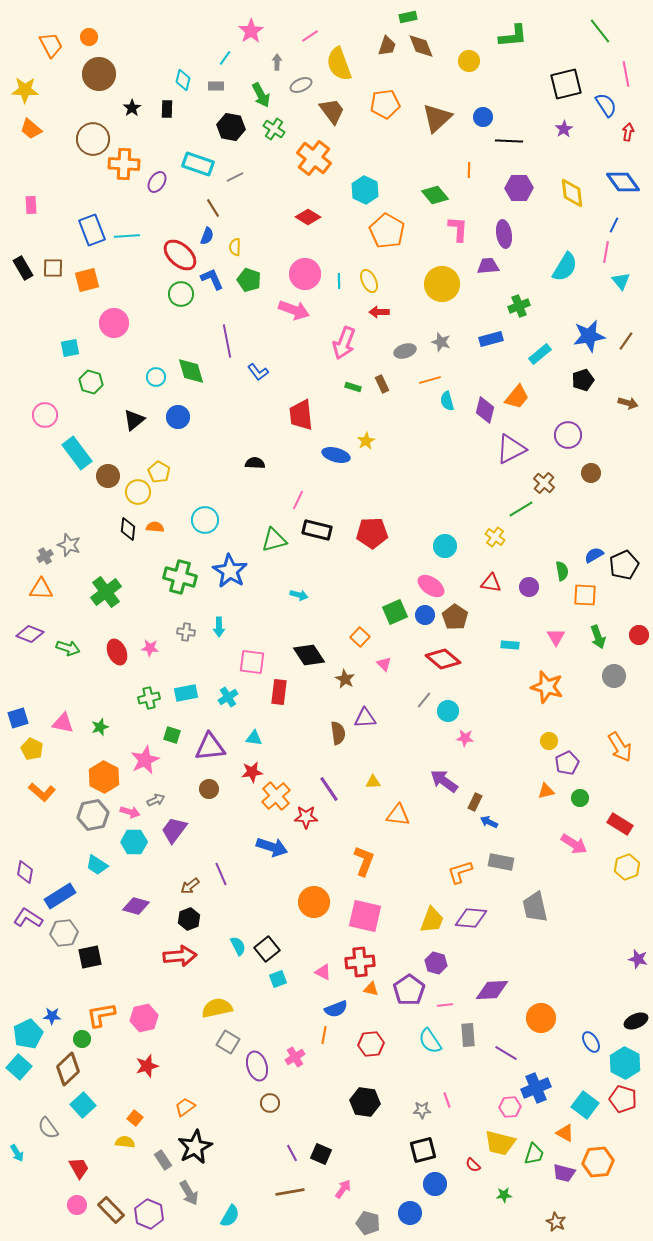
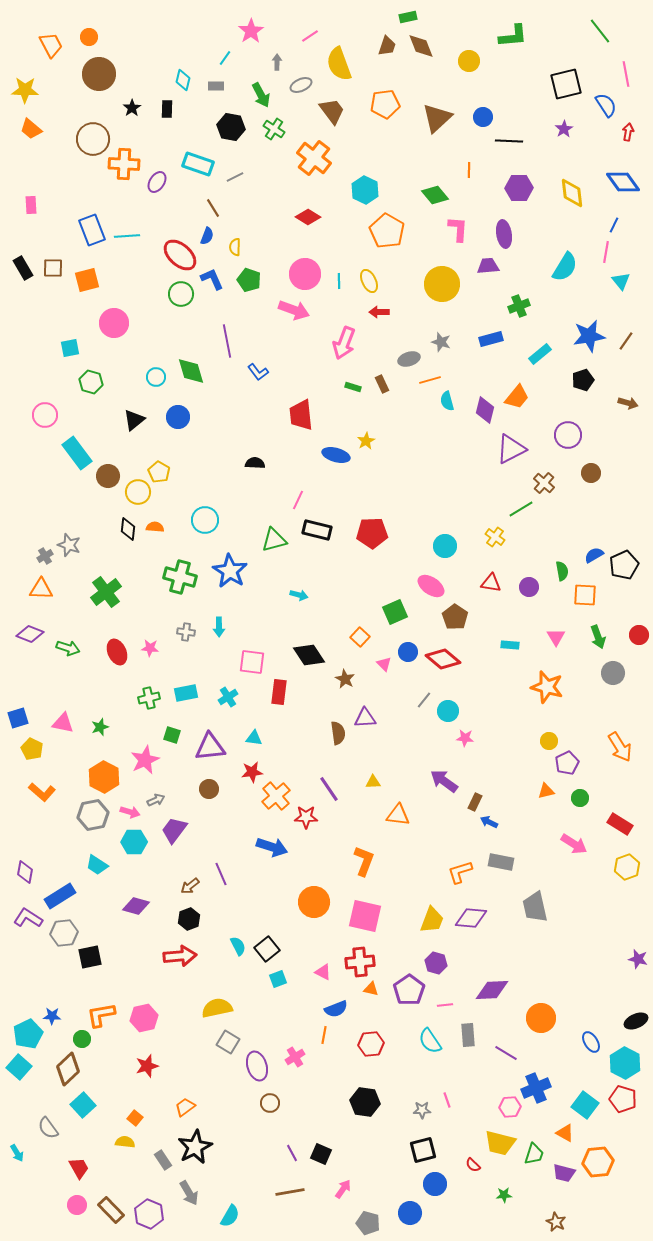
gray ellipse at (405, 351): moved 4 px right, 8 px down
blue circle at (425, 615): moved 17 px left, 37 px down
gray circle at (614, 676): moved 1 px left, 3 px up
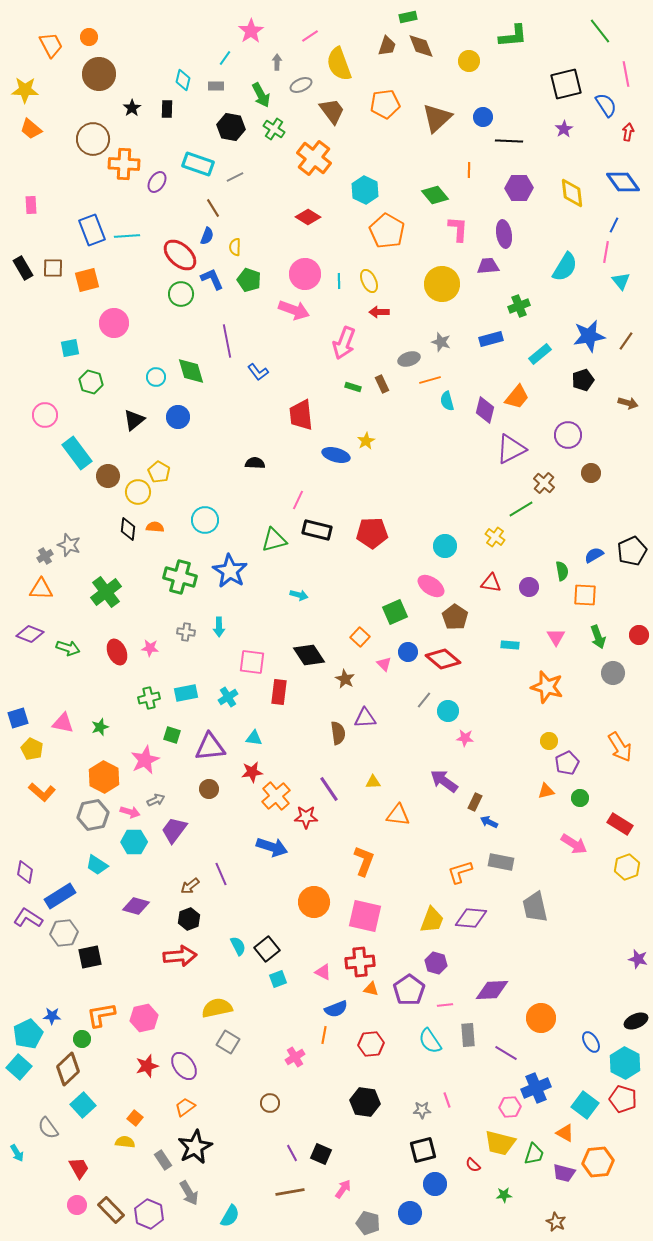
black pentagon at (624, 565): moved 8 px right, 14 px up
purple ellipse at (257, 1066): moved 73 px left; rotated 20 degrees counterclockwise
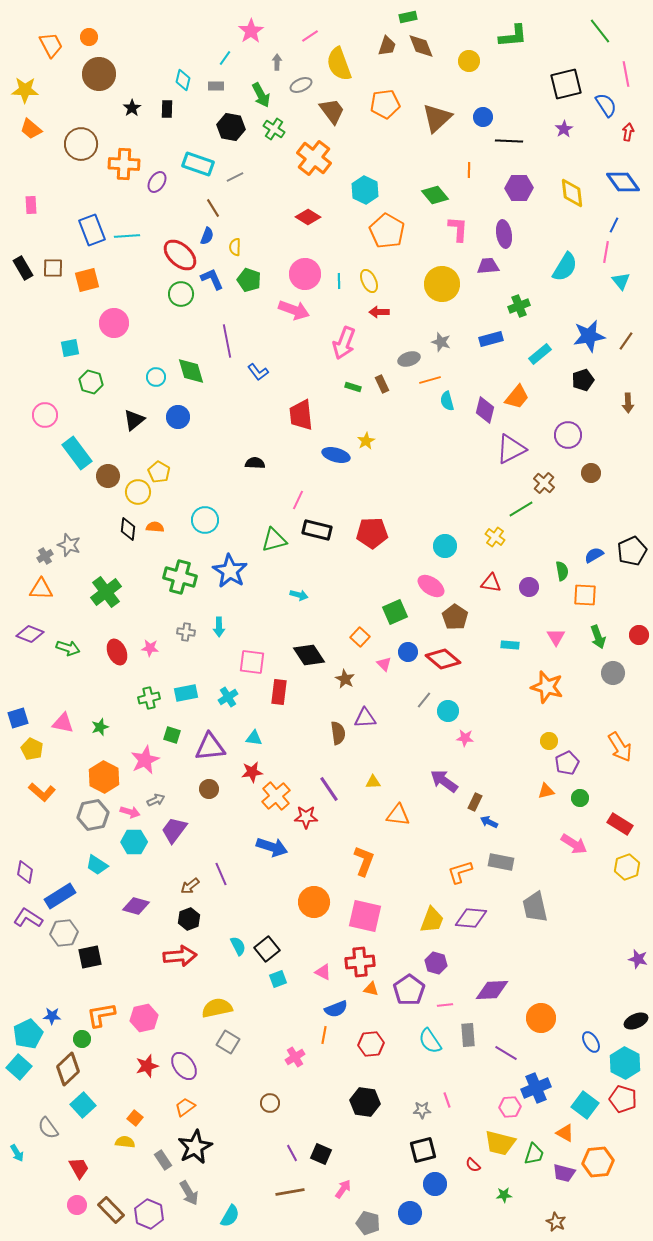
brown circle at (93, 139): moved 12 px left, 5 px down
brown arrow at (628, 403): rotated 72 degrees clockwise
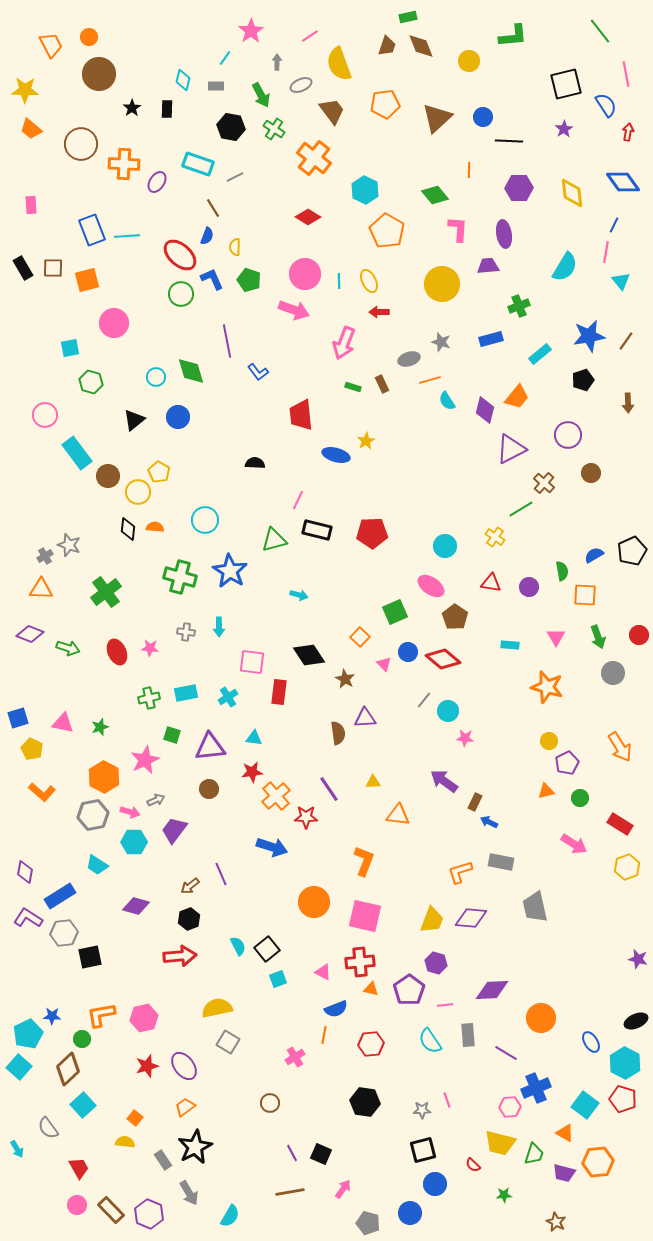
cyan semicircle at (447, 401): rotated 18 degrees counterclockwise
cyan arrow at (17, 1153): moved 4 px up
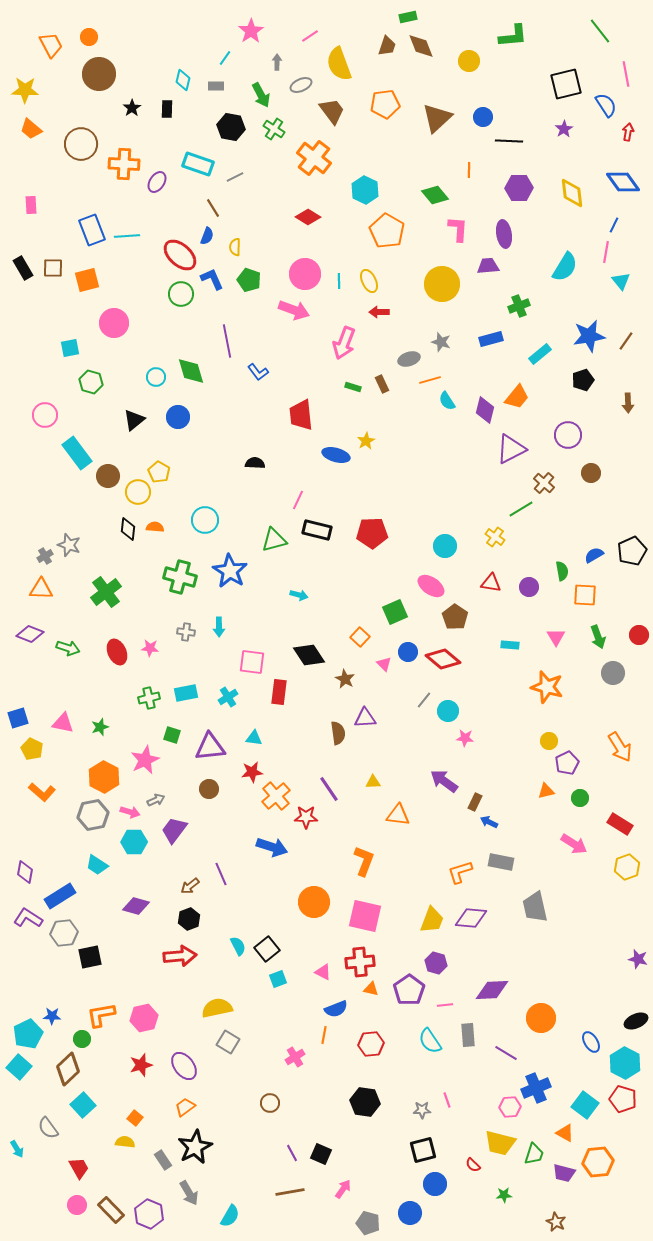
red star at (147, 1066): moved 6 px left, 1 px up
